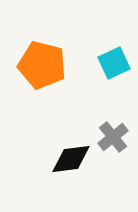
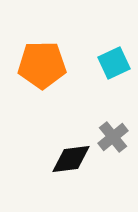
orange pentagon: rotated 15 degrees counterclockwise
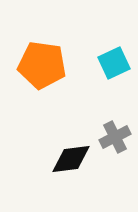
orange pentagon: rotated 9 degrees clockwise
gray cross: moved 2 px right; rotated 12 degrees clockwise
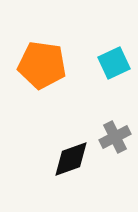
black diamond: rotated 12 degrees counterclockwise
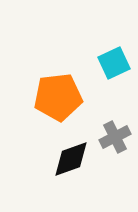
orange pentagon: moved 16 px right, 32 px down; rotated 15 degrees counterclockwise
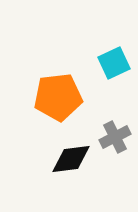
black diamond: rotated 12 degrees clockwise
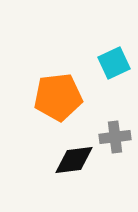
gray cross: rotated 20 degrees clockwise
black diamond: moved 3 px right, 1 px down
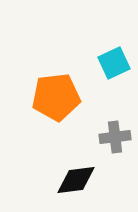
orange pentagon: moved 2 px left
black diamond: moved 2 px right, 20 px down
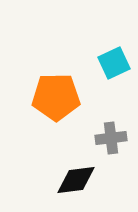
orange pentagon: rotated 6 degrees clockwise
gray cross: moved 4 px left, 1 px down
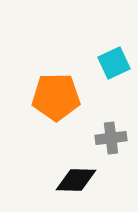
black diamond: rotated 9 degrees clockwise
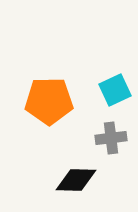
cyan square: moved 1 px right, 27 px down
orange pentagon: moved 7 px left, 4 px down
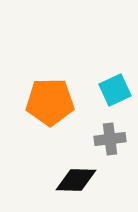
orange pentagon: moved 1 px right, 1 px down
gray cross: moved 1 px left, 1 px down
